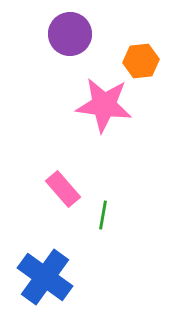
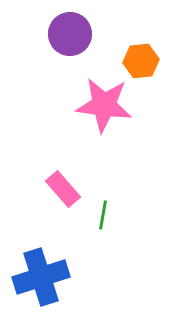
blue cross: moved 4 px left; rotated 36 degrees clockwise
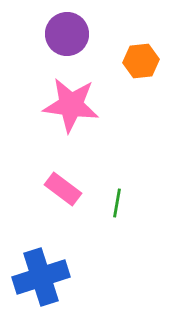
purple circle: moved 3 px left
pink star: moved 33 px left
pink rectangle: rotated 12 degrees counterclockwise
green line: moved 14 px right, 12 px up
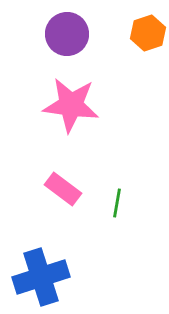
orange hexagon: moved 7 px right, 28 px up; rotated 12 degrees counterclockwise
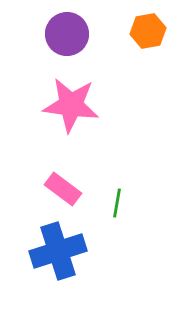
orange hexagon: moved 2 px up; rotated 8 degrees clockwise
blue cross: moved 17 px right, 26 px up
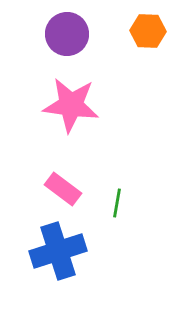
orange hexagon: rotated 12 degrees clockwise
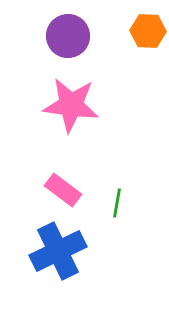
purple circle: moved 1 px right, 2 px down
pink rectangle: moved 1 px down
blue cross: rotated 8 degrees counterclockwise
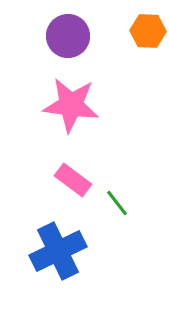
pink rectangle: moved 10 px right, 10 px up
green line: rotated 48 degrees counterclockwise
